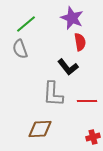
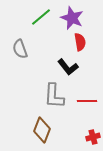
green line: moved 15 px right, 7 px up
gray L-shape: moved 1 px right, 2 px down
brown diamond: moved 2 px right, 1 px down; rotated 65 degrees counterclockwise
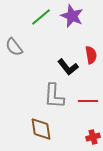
purple star: moved 2 px up
red semicircle: moved 11 px right, 13 px down
gray semicircle: moved 6 px left, 2 px up; rotated 18 degrees counterclockwise
red line: moved 1 px right
brown diamond: moved 1 px left, 1 px up; rotated 30 degrees counterclockwise
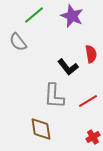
green line: moved 7 px left, 2 px up
gray semicircle: moved 4 px right, 5 px up
red semicircle: moved 1 px up
red line: rotated 30 degrees counterclockwise
red cross: rotated 16 degrees counterclockwise
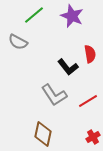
gray semicircle: rotated 24 degrees counterclockwise
red semicircle: moved 1 px left
gray L-shape: moved 1 px up; rotated 36 degrees counterclockwise
brown diamond: moved 2 px right, 5 px down; rotated 20 degrees clockwise
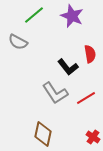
gray L-shape: moved 1 px right, 2 px up
red line: moved 2 px left, 3 px up
red cross: rotated 24 degrees counterclockwise
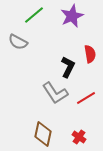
purple star: rotated 25 degrees clockwise
black L-shape: rotated 115 degrees counterclockwise
red cross: moved 14 px left
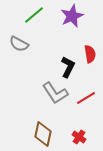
gray semicircle: moved 1 px right, 2 px down
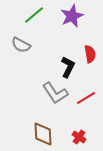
gray semicircle: moved 2 px right, 1 px down
brown diamond: rotated 15 degrees counterclockwise
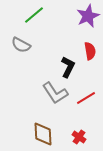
purple star: moved 16 px right
red semicircle: moved 3 px up
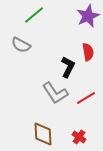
red semicircle: moved 2 px left, 1 px down
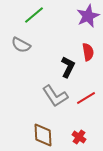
gray L-shape: moved 3 px down
brown diamond: moved 1 px down
